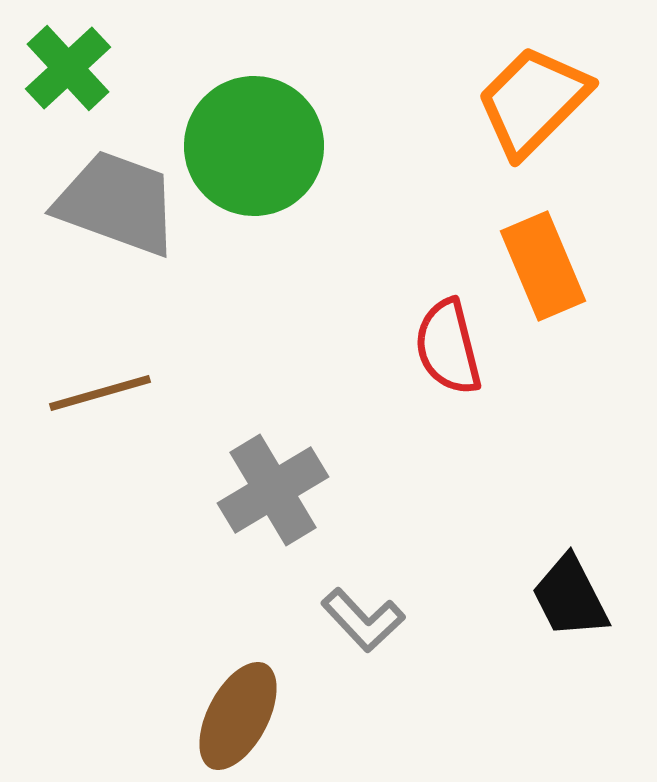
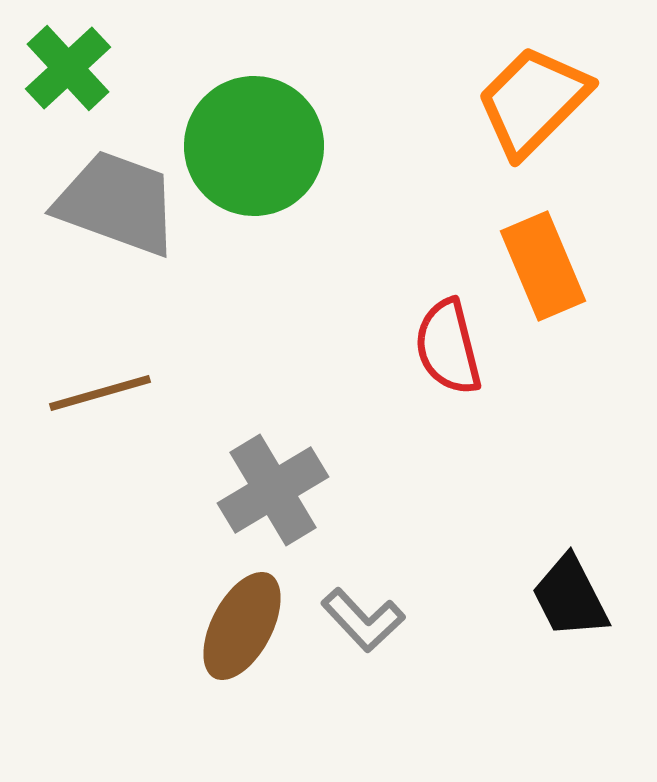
brown ellipse: moved 4 px right, 90 px up
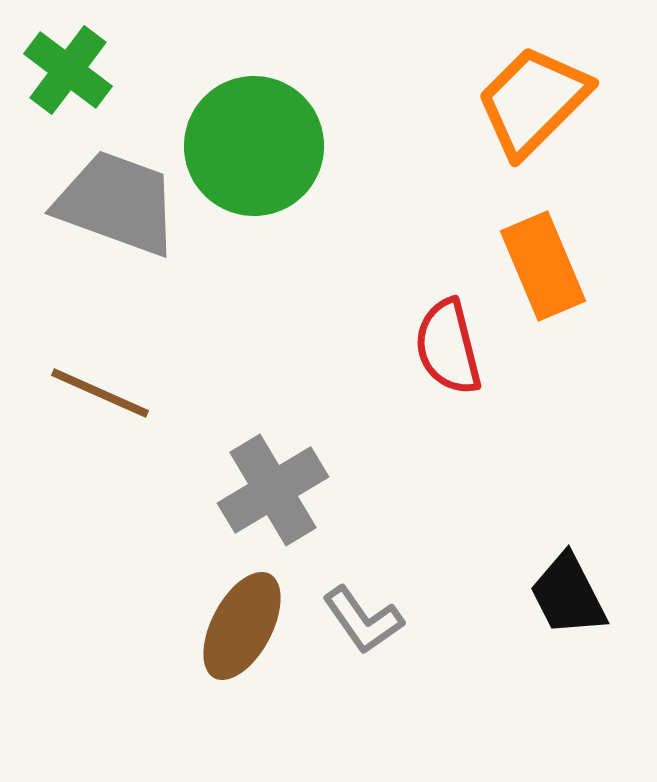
green cross: moved 2 px down; rotated 10 degrees counterclockwise
brown line: rotated 40 degrees clockwise
black trapezoid: moved 2 px left, 2 px up
gray L-shape: rotated 8 degrees clockwise
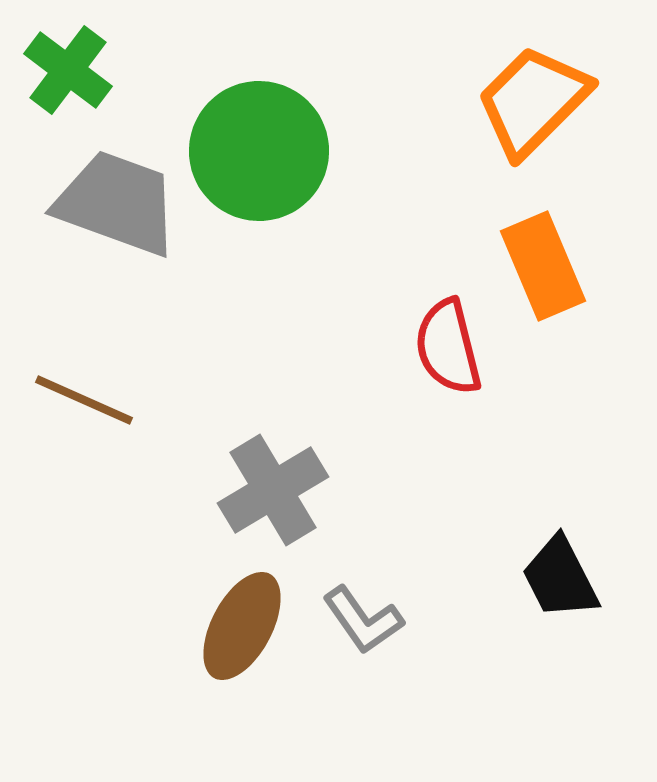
green circle: moved 5 px right, 5 px down
brown line: moved 16 px left, 7 px down
black trapezoid: moved 8 px left, 17 px up
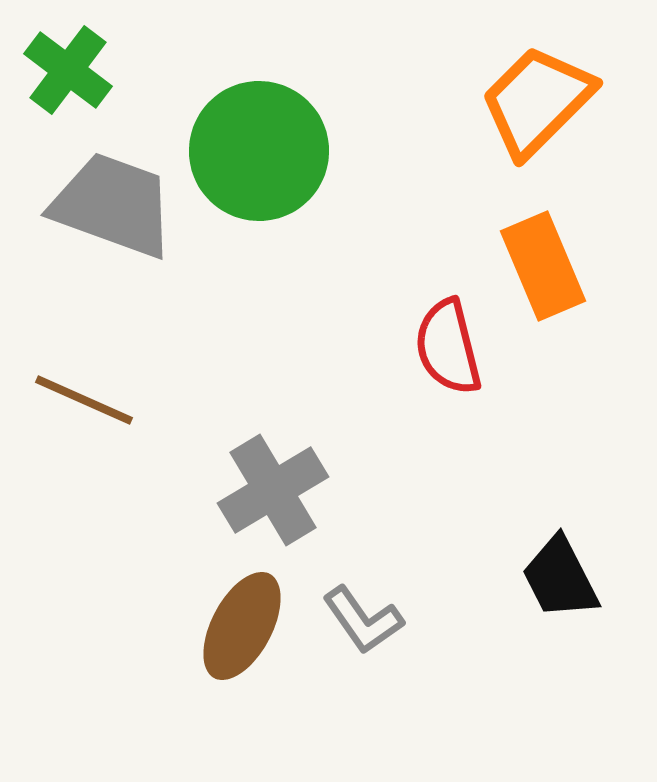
orange trapezoid: moved 4 px right
gray trapezoid: moved 4 px left, 2 px down
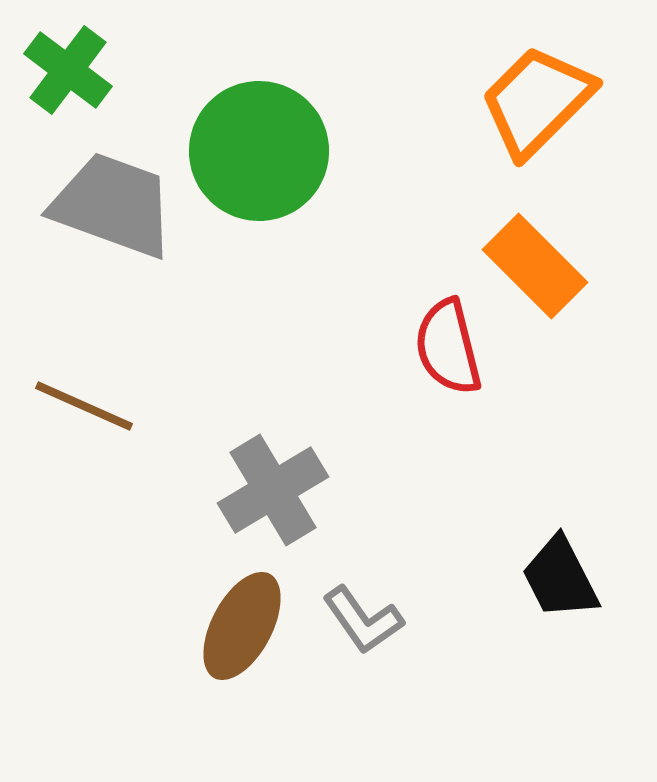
orange rectangle: moved 8 px left; rotated 22 degrees counterclockwise
brown line: moved 6 px down
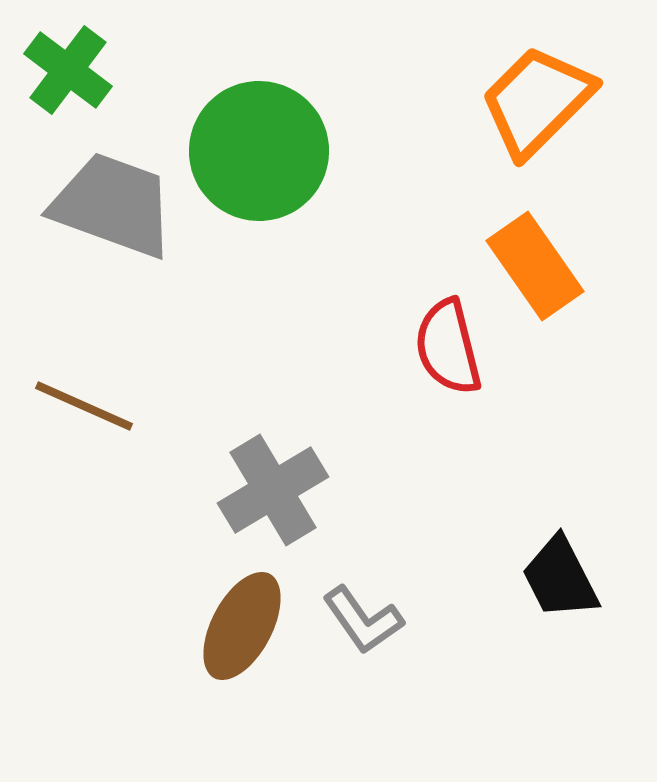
orange rectangle: rotated 10 degrees clockwise
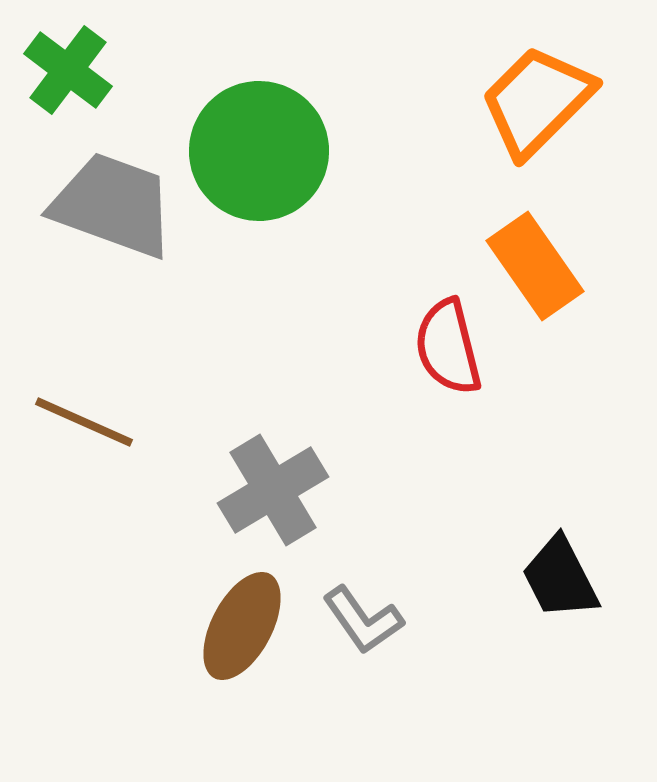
brown line: moved 16 px down
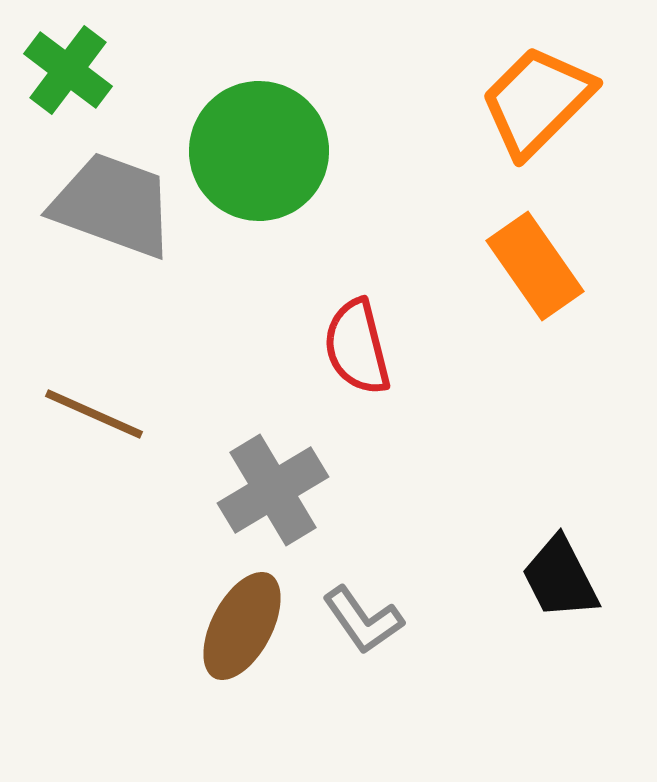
red semicircle: moved 91 px left
brown line: moved 10 px right, 8 px up
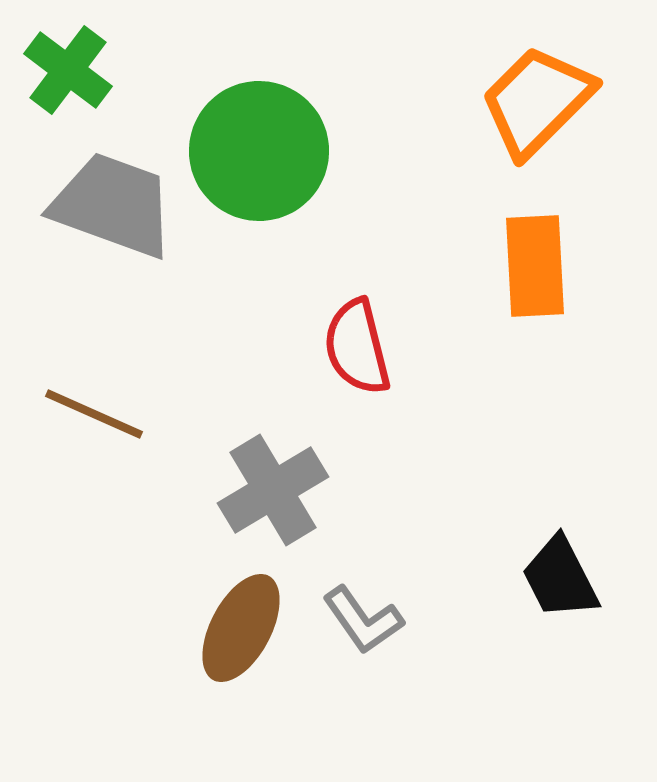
orange rectangle: rotated 32 degrees clockwise
brown ellipse: moved 1 px left, 2 px down
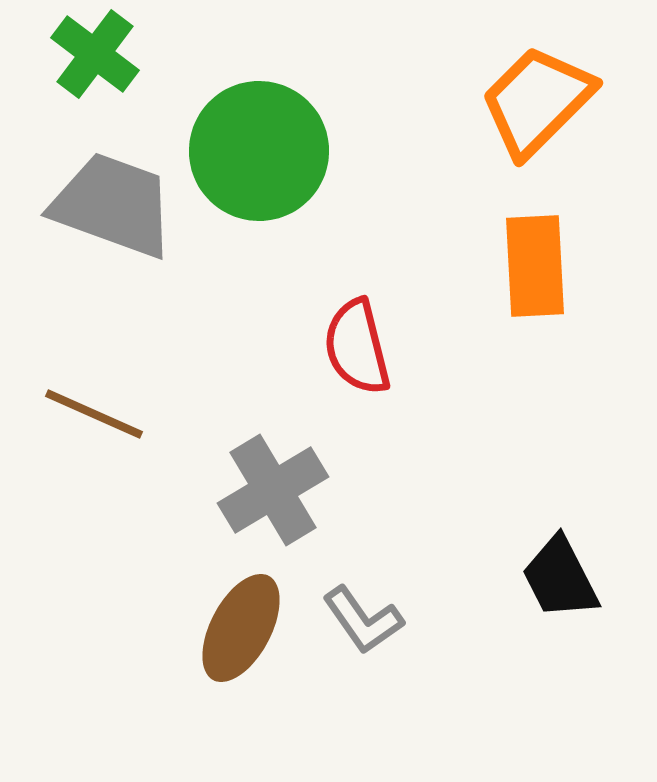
green cross: moved 27 px right, 16 px up
